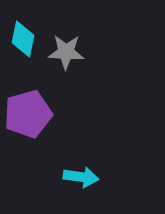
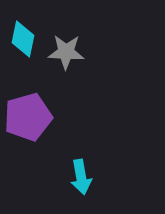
purple pentagon: moved 3 px down
cyan arrow: rotated 72 degrees clockwise
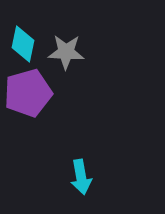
cyan diamond: moved 5 px down
purple pentagon: moved 24 px up
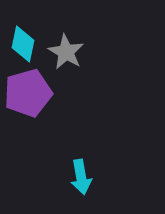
gray star: rotated 27 degrees clockwise
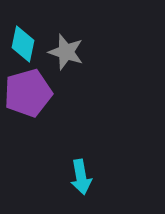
gray star: rotated 12 degrees counterclockwise
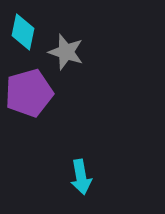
cyan diamond: moved 12 px up
purple pentagon: moved 1 px right
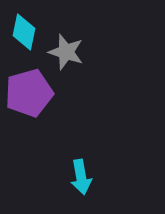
cyan diamond: moved 1 px right
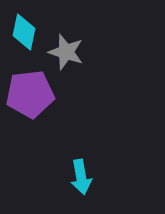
purple pentagon: moved 1 px right, 1 px down; rotated 9 degrees clockwise
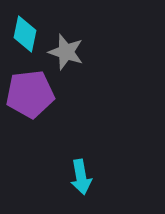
cyan diamond: moved 1 px right, 2 px down
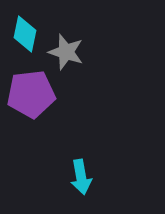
purple pentagon: moved 1 px right
